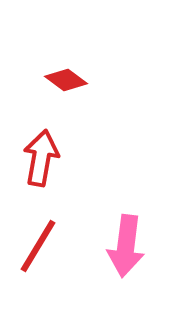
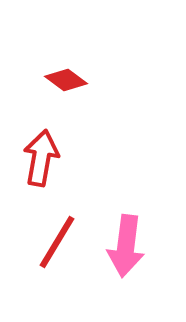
red line: moved 19 px right, 4 px up
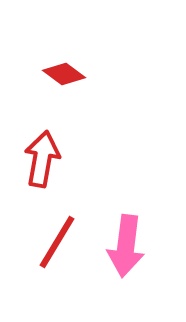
red diamond: moved 2 px left, 6 px up
red arrow: moved 1 px right, 1 px down
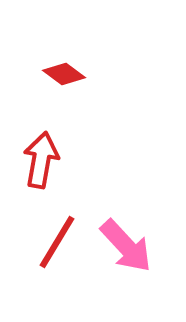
red arrow: moved 1 px left, 1 px down
pink arrow: rotated 50 degrees counterclockwise
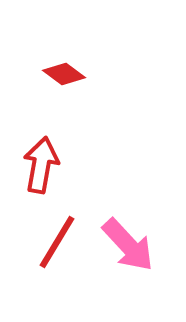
red arrow: moved 5 px down
pink arrow: moved 2 px right, 1 px up
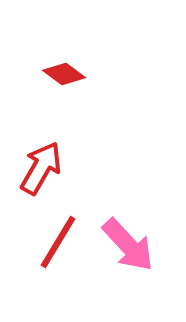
red arrow: moved 3 px down; rotated 20 degrees clockwise
red line: moved 1 px right
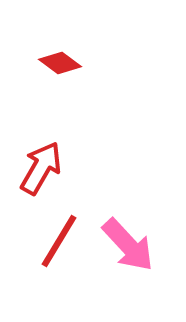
red diamond: moved 4 px left, 11 px up
red line: moved 1 px right, 1 px up
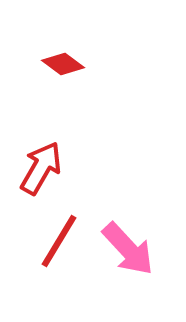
red diamond: moved 3 px right, 1 px down
pink arrow: moved 4 px down
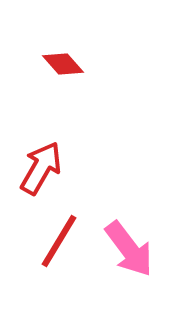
red diamond: rotated 12 degrees clockwise
pink arrow: moved 1 px right; rotated 6 degrees clockwise
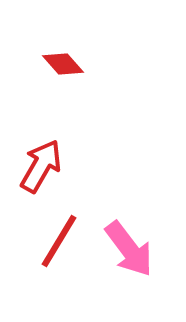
red arrow: moved 2 px up
